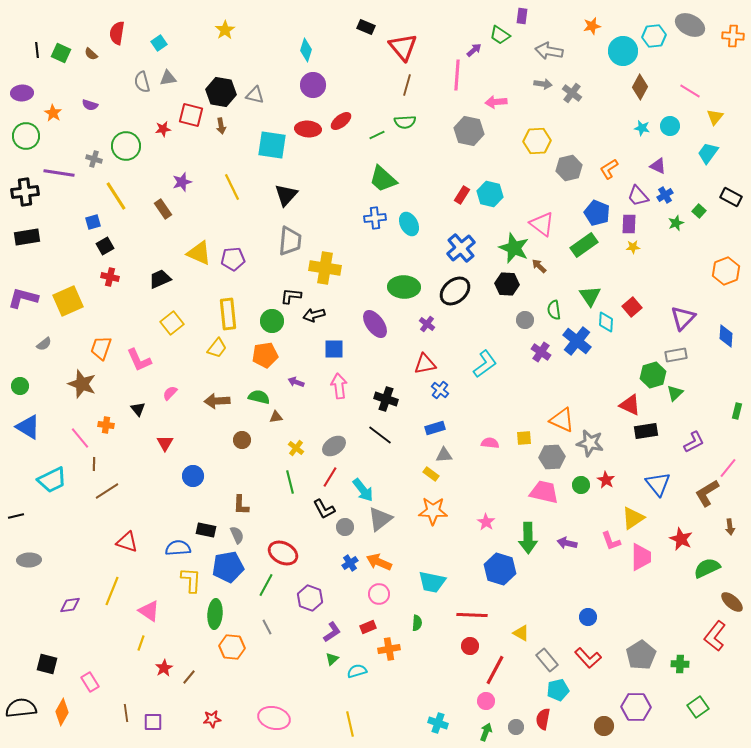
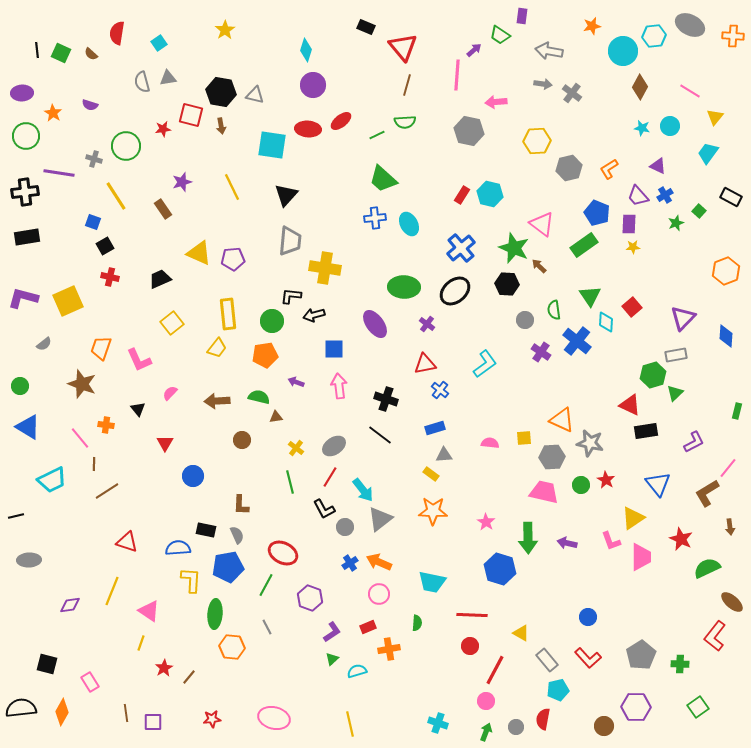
blue square at (93, 222): rotated 35 degrees clockwise
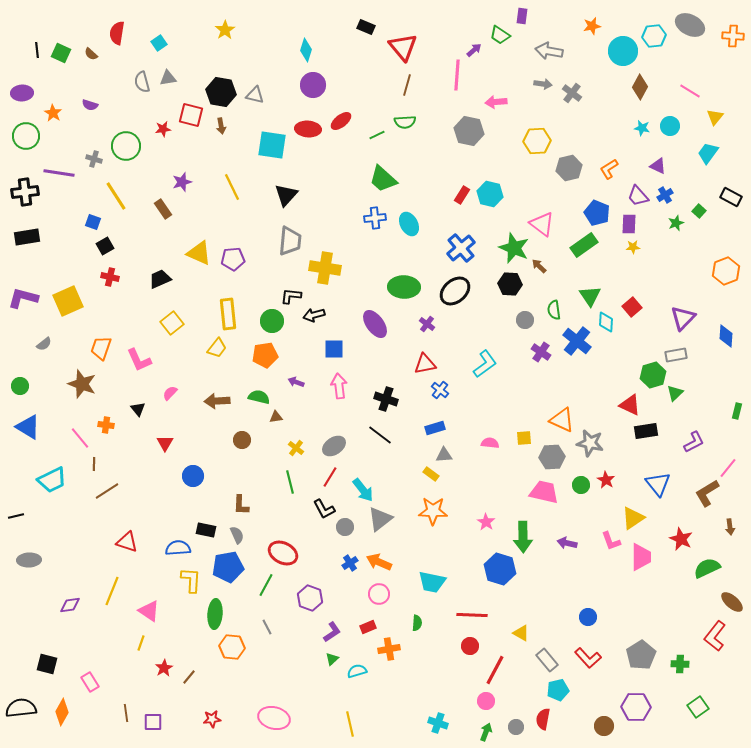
black hexagon at (507, 284): moved 3 px right
green arrow at (528, 538): moved 5 px left, 1 px up
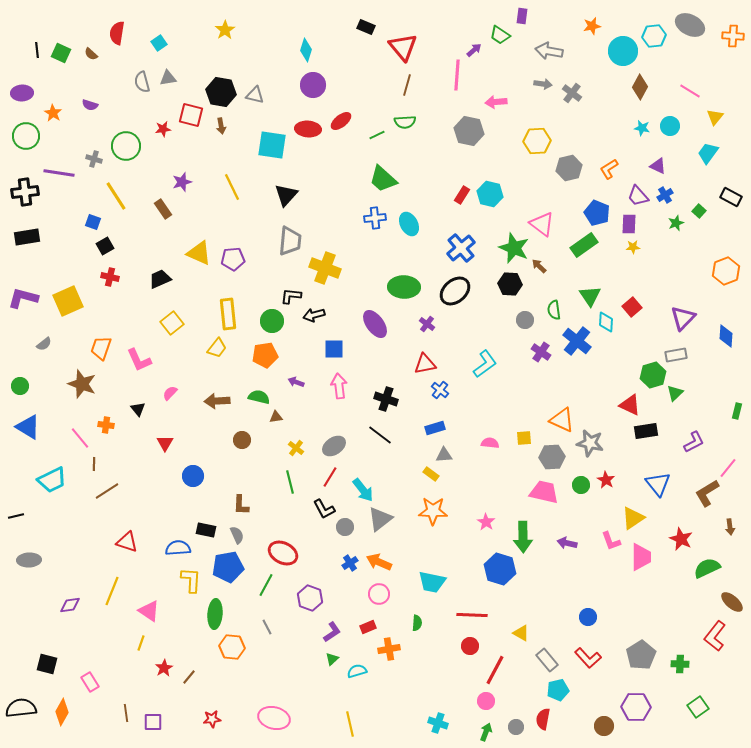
yellow cross at (325, 268): rotated 12 degrees clockwise
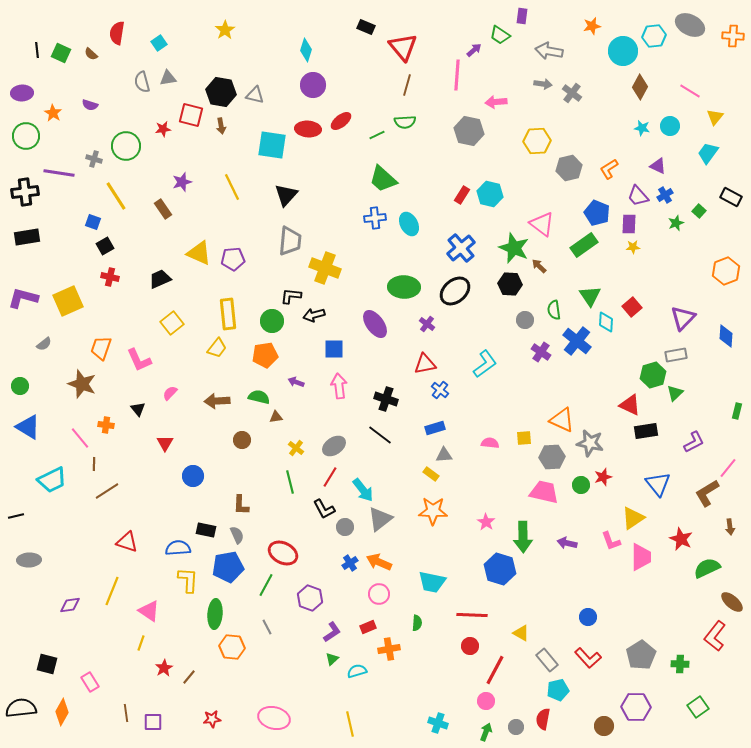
red star at (606, 480): moved 3 px left, 3 px up; rotated 24 degrees clockwise
yellow L-shape at (191, 580): moved 3 px left
